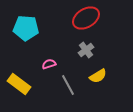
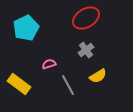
cyan pentagon: rotated 30 degrees counterclockwise
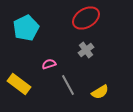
yellow semicircle: moved 2 px right, 16 px down
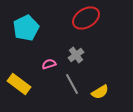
gray cross: moved 10 px left, 5 px down
gray line: moved 4 px right, 1 px up
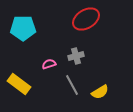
red ellipse: moved 1 px down
cyan pentagon: moved 3 px left; rotated 25 degrees clockwise
gray cross: moved 1 px down; rotated 21 degrees clockwise
gray line: moved 1 px down
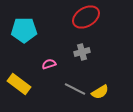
red ellipse: moved 2 px up
cyan pentagon: moved 1 px right, 2 px down
gray cross: moved 6 px right, 4 px up
gray line: moved 3 px right, 4 px down; rotated 35 degrees counterclockwise
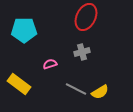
red ellipse: rotated 32 degrees counterclockwise
pink semicircle: moved 1 px right
gray line: moved 1 px right
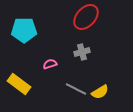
red ellipse: rotated 16 degrees clockwise
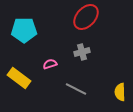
yellow rectangle: moved 6 px up
yellow semicircle: moved 20 px right; rotated 120 degrees clockwise
